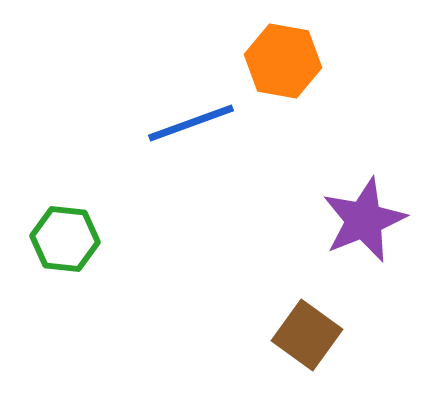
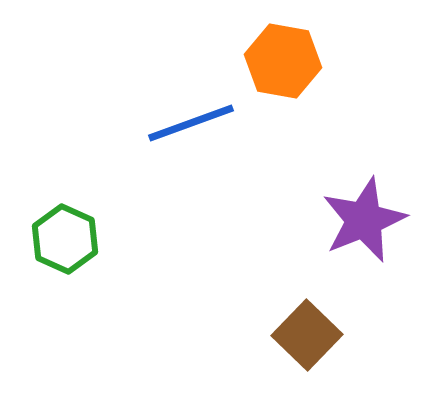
green hexagon: rotated 18 degrees clockwise
brown square: rotated 8 degrees clockwise
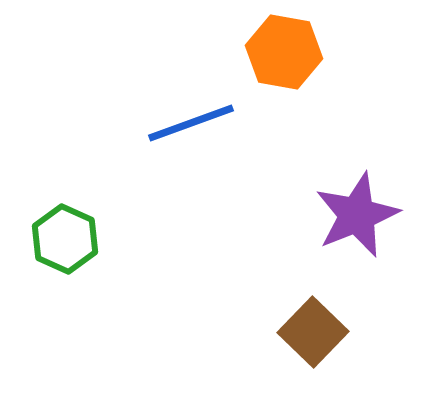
orange hexagon: moved 1 px right, 9 px up
purple star: moved 7 px left, 5 px up
brown square: moved 6 px right, 3 px up
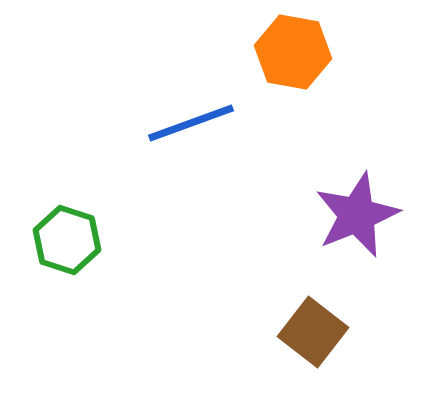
orange hexagon: moved 9 px right
green hexagon: moved 2 px right, 1 px down; rotated 6 degrees counterclockwise
brown square: rotated 6 degrees counterclockwise
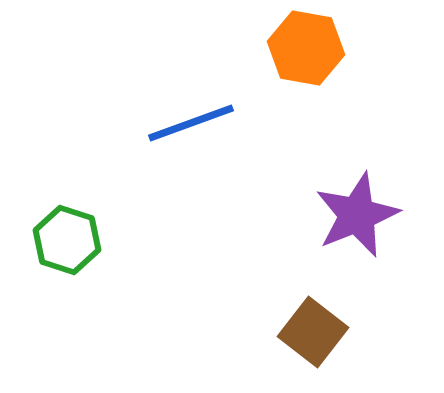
orange hexagon: moved 13 px right, 4 px up
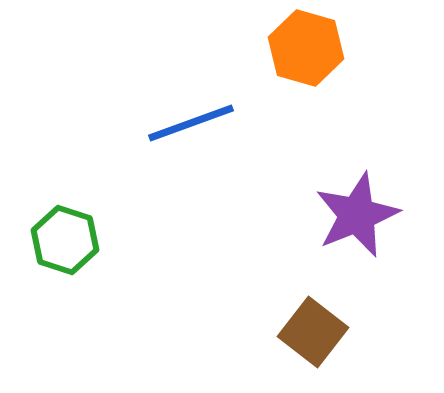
orange hexagon: rotated 6 degrees clockwise
green hexagon: moved 2 px left
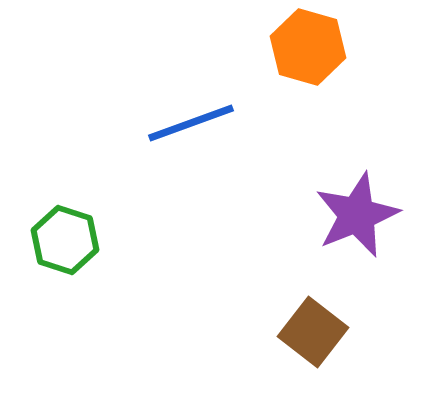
orange hexagon: moved 2 px right, 1 px up
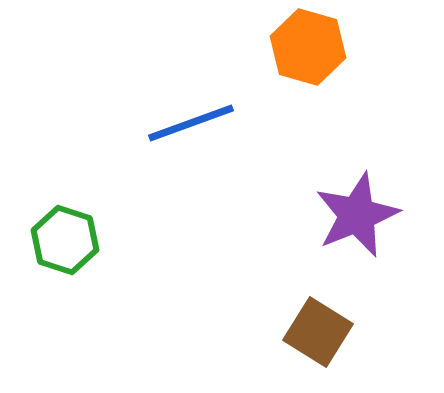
brown square: moved 5 px right; rotated 6 degrees counterclockwise
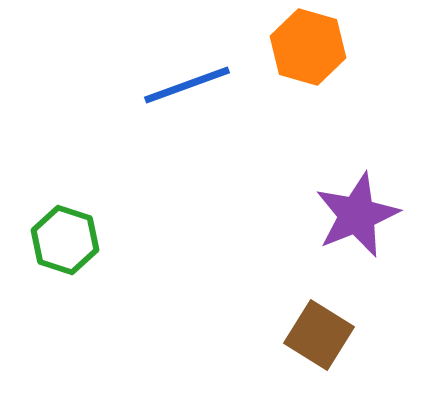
blue line: moved 4 px left, 38 px up
brown square: moved 1 px right, 3 px down
